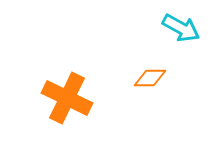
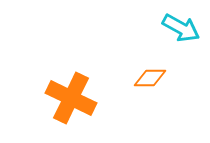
orange cross: moved 4 px right
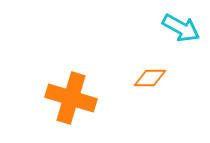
orange cross: rotated 9 degrees counterclockwise
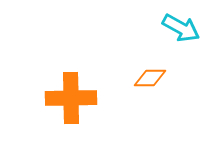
orange cross: rotated 18 degrees counterclockwise
